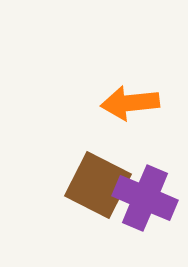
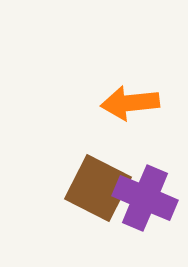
brown square: moved 3 px down
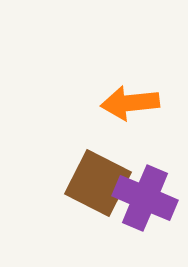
brown square: moved 5 px up
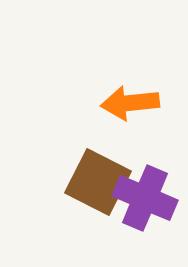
brown square: moved 1 px up
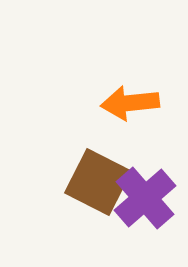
purple cross: rotated 26 degrees clockwise
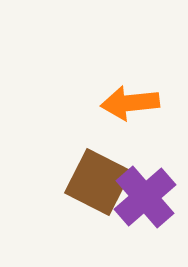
purple cross: moved 1 px up
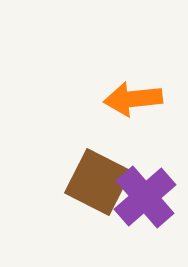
orange arrow: moved 3 px right, 4 px up
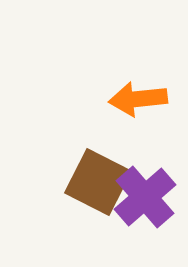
orange arrow: moved 5 px right
